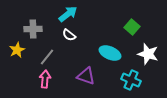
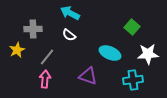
cyan arrow: moved 2 px right, 1 px up; rotated 114 degrees counterclockwise
white star: rotated 20 degrees counterclockwise
purple triangle: moved 2 px right
cyan cross: moved 2 px right; rotated 30 degrees counterclockwise
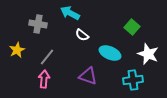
gray cross: moved 5 px right, 5 px up; rotated 12 degrees clockwise
white semicircle: moved 13 px right
white star: rotated 25 degrees clockwise
pink arrow: moved 1 px left
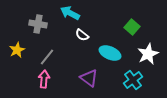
white star: rotated 25 degrees clockwise
purple triangle: moved 1 px right, 2 px down; rotated 18 degrees clockwise
cyan cross: rotated 30 degrees counterclockwise
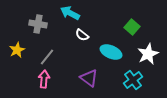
cyan ellipse: moved 1 px right, 1 px up
